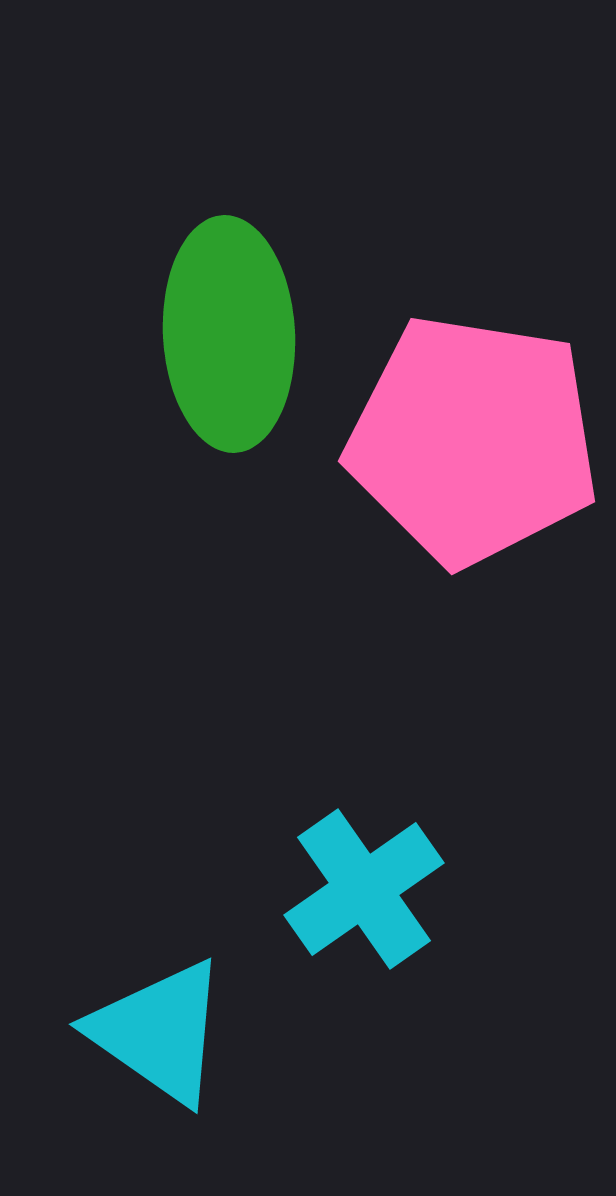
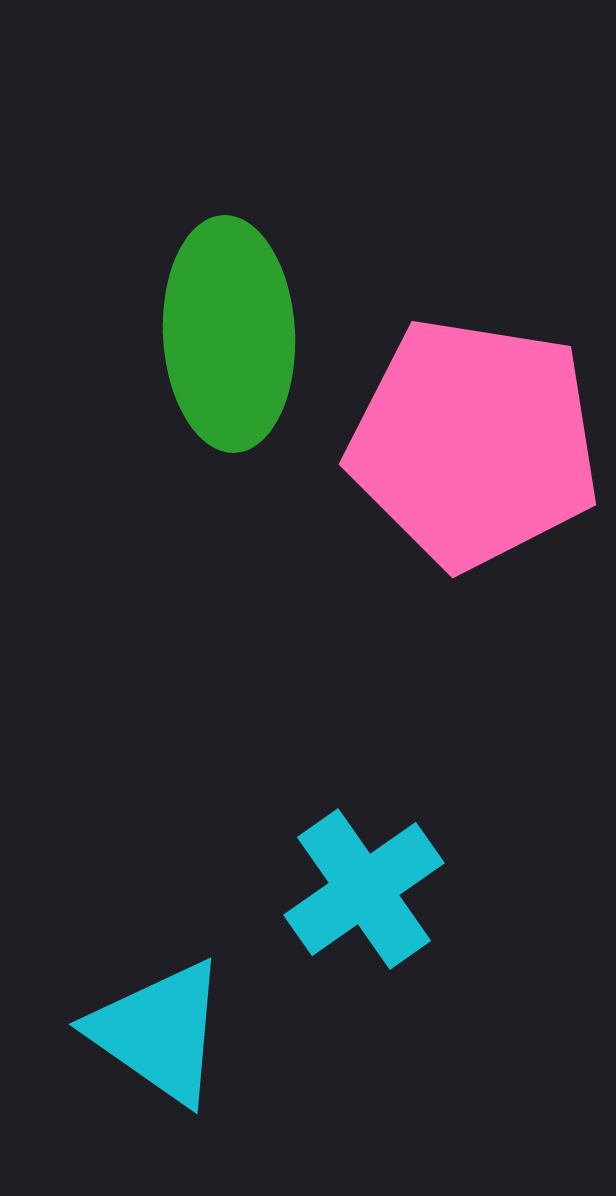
pink pentagon: moved 1 px right, 3 px down
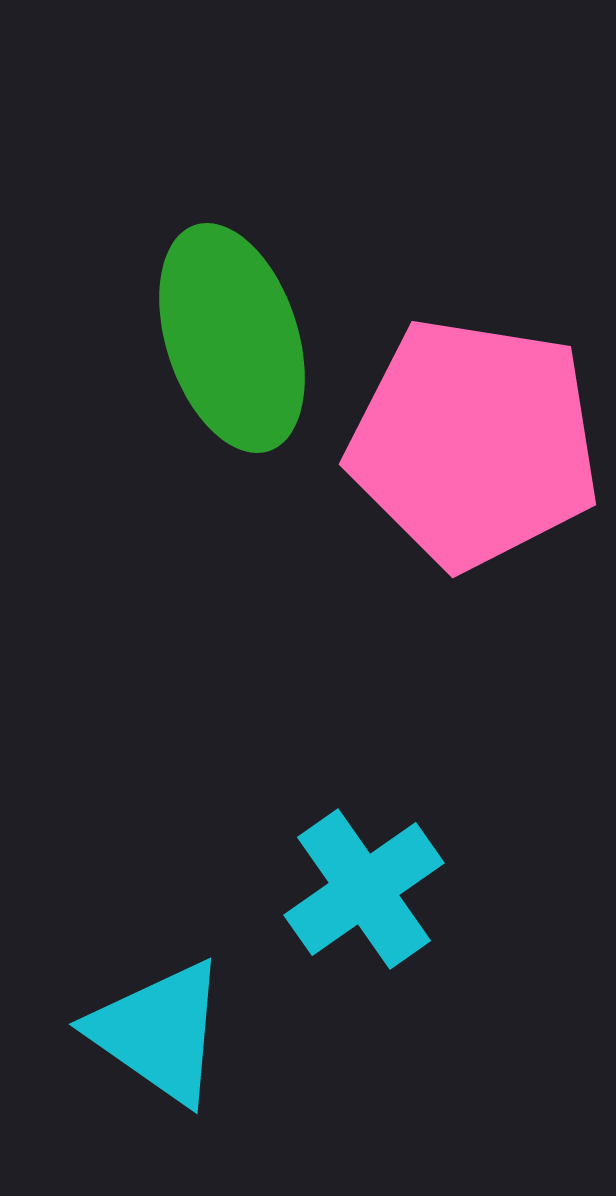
green ellipse: moved 3 px right, 4 px down; rotated 15 degrees counterclockwise
